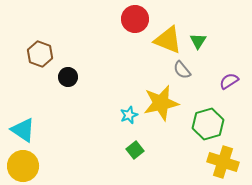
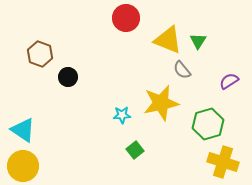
red circle: moved 9 px left, 1 px up
cyan star: moved 7 px left; rotated 18 degrees clockwise
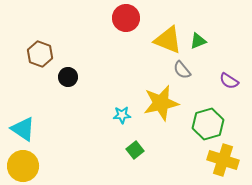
green triangle: rotated 36 degrees clockwise
purple semicircle: rotated 114 degrees counterclockwise
cyan triangle: moved 1 px up
yellow cross: moved 2 px up
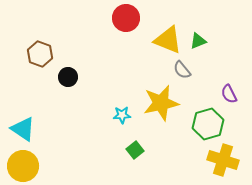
purple semicircle: moved 13 px down; rotated 30 degrees clockwise
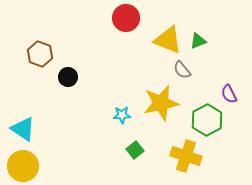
green hexagon: moved 1 px left, 4 px up; rotated 12 degrees counterclockwise
yellow cross: moved 37 px left, 4 px up
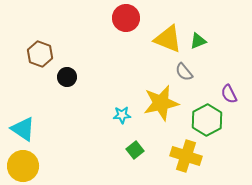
yellow triangle: moved 1 px up
gray semicircle: moved 2 px right, 2 px down
black circle: moved 1 px left
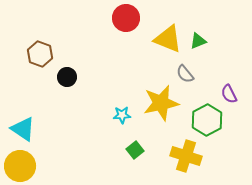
gray semicircle: moved 1 px right, 2 px down
yellow circle: moved 3 px left
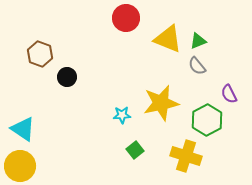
gray semicircle: moved 12 px right, 8 px up
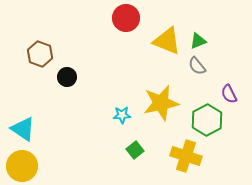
yellow triangle: moved 1 px left, 2 px down
yellow circle: moved 2 px right
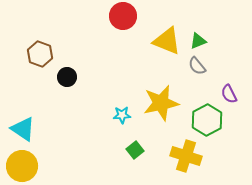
red circle: moved 3 px left, 2 px up
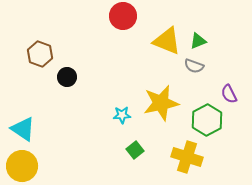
gray semicircle: moved 3 px left; rotated 30 degrees counterclockwise
yellow cross: moved 1 px right, 1 px down
